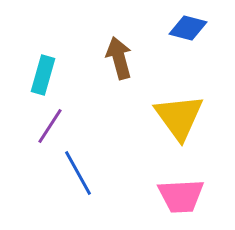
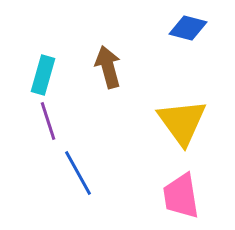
brown arrow: moved 11 px left, 9 px down
yellow triangle: moved 3 px right, 5 px down
purple line: moved 2 px left, 5 px up; rotated 51 degrees counterclockwise
pink trapezoid: rotated 84 degrees clockwise
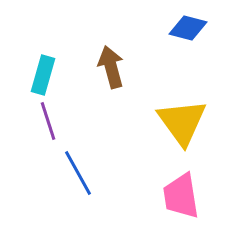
brown arrow: moved 3 px right
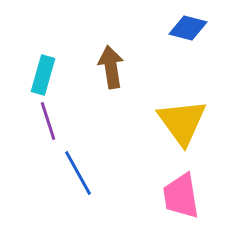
brown arrow: rotated 6 degrees clockwise
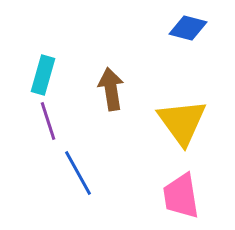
brown arrow: moved 22 px down
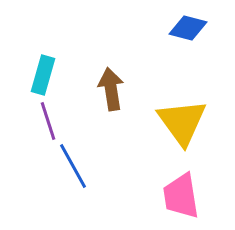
blue line: moved 5 px left, 7 px up
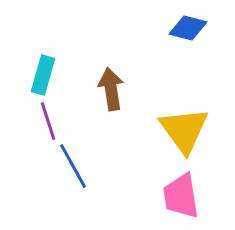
yellow triangle: moved 2 px right, 8 px down
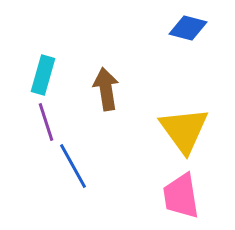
brown arrow: moved 5 px left
purple line: moved 2 px left, 1 px down
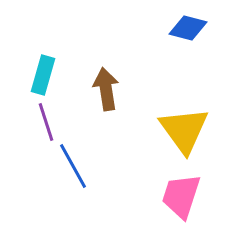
pink trapezoid: rotated 27 degrees clockwise
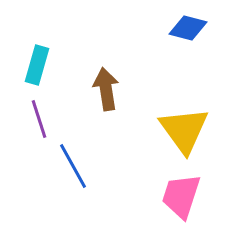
cyan rectangle: moved 6 px left, 10 px up
purple line: moved 7 px left, 3 px up
